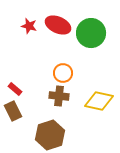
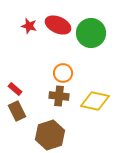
yellow diamond: moved 4 px left
brown rectangle: moved 4 px right
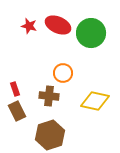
red rectangle: rotated 32 degrees clockwise
brown cross: moved 10 px left
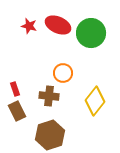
yellow diamond: rotated 64 degrees counterclockwise
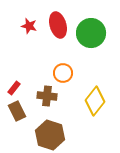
red ellipse: rotated 50 degrees clockwise
red rectangle: moved 1 px left, 1 px up; rotated 56 degrees clockwise
brown cross: moved 2 px left
brown hexagon: rotated 24 degrees counterclockwise
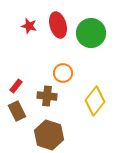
red rectangle: moved 2 px right, 2 px up
brown hexagon: moved 1 px left
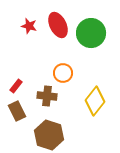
red ellipse: rotated 10 degrees counterclockwise
